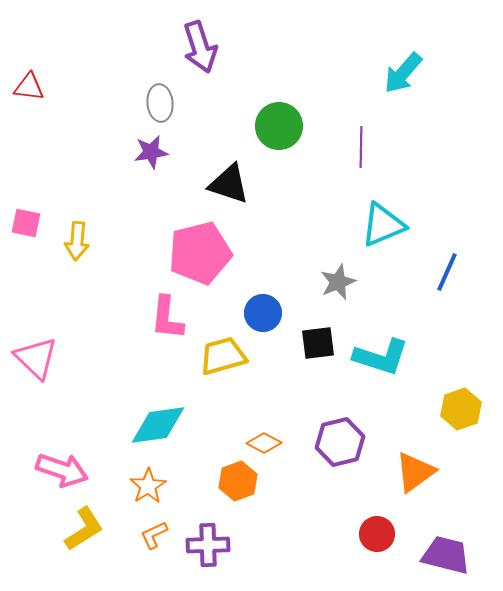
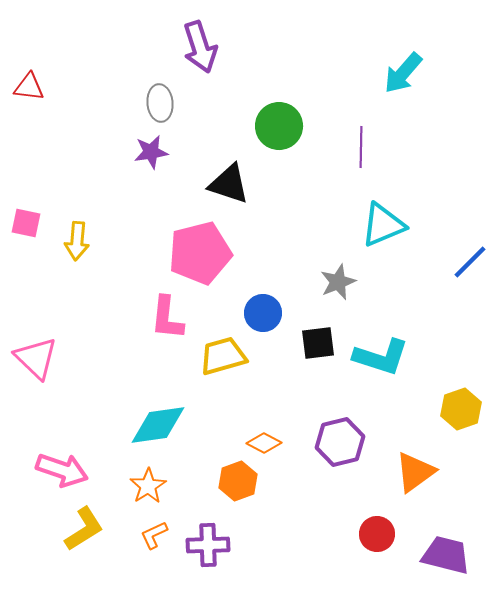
blue line: moved 23 px right, 10 px up; rotated 21 degrees clockwise
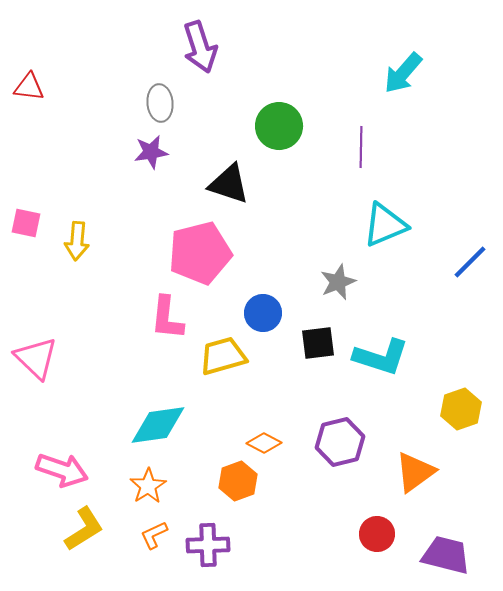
cyan triangle: moved 2 px right
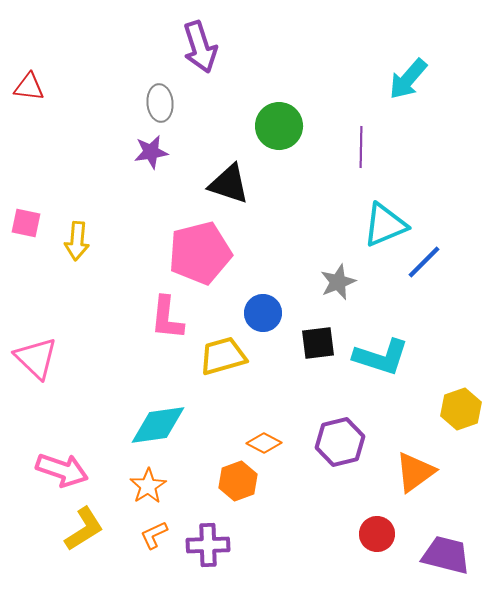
cyan arrow: moved 5 px right, 6 px down
blue line: moved 46 px left
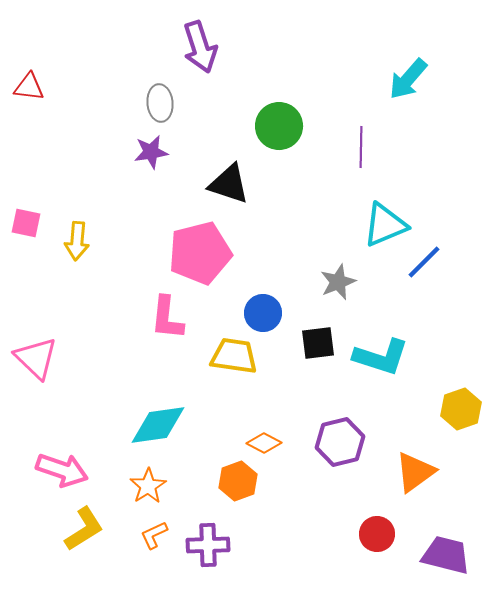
yellow trapezoid: moved 11 px right; rotated 24 degrees clockwise
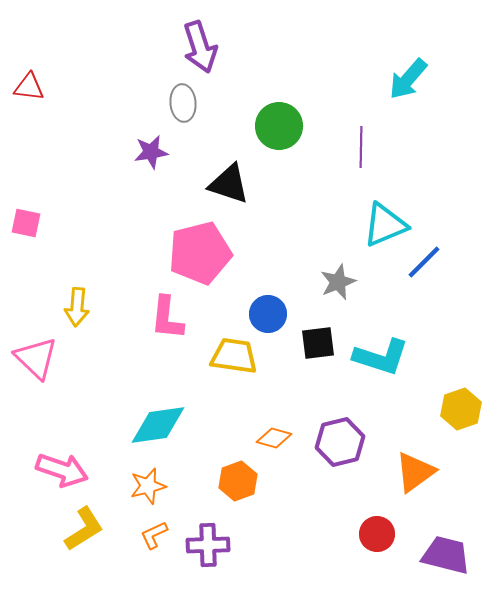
gray ellipse: moved 23 px right
yellow arrow: moved 66 px down
blue circle: moved 5 px right, 1 px down
orange diamond: moved 10 px right, 5 px up; rotated 12 degrees counterclockwise
orange star: rotated 18 degrees clockwise
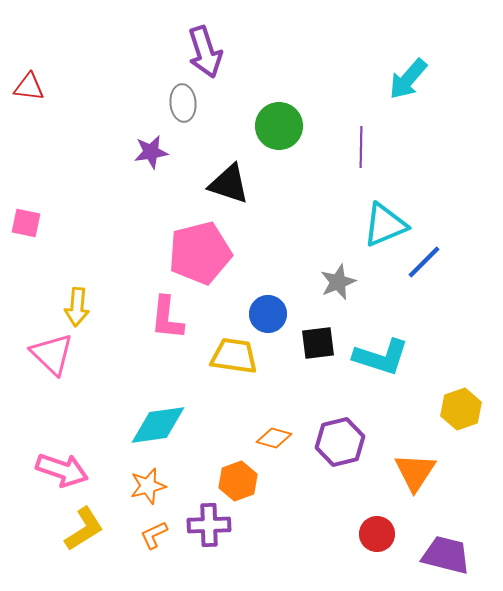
purple arrow: moved 5 px right, 5 px down
pink triangle: moved 16 px right, 4 px up
orange triangle: rotated 21 degrees counterclockwise
purple cross: moved 1 px right, 20 px up
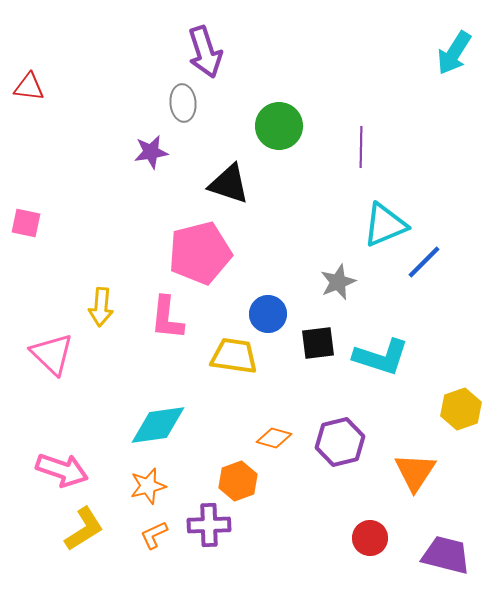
cyan arrow: moved 46 px right, 26 px up; rotated 9 degrees counterclockwise
yellow arrow: moved 24 px right
red circle: moved 7 px left, 4 px down
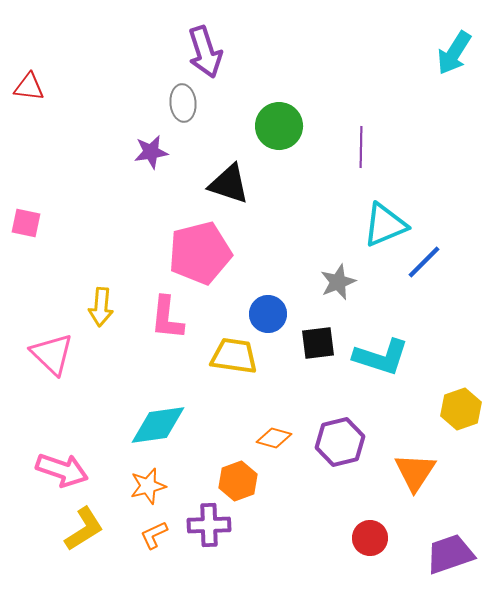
purple trapezoid: moved 4 px right, 1 px up; rotated 33 degrees counterclockwise
